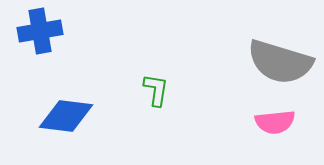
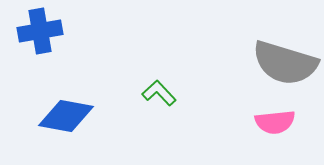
gray semicircle: moved 5 px right, 1 px down
green L-shape: moved 3 px right, 3 px down; rotated 52 degrees counterclockwise
blue diamond: rotated 4 degrees clockwise
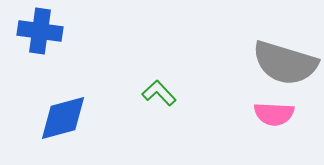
blue cross: rotated 18 degrees clockwise
blue diamond: moved 3 px left, 2 px down; rotated 26 degrees counterclockwise
pink semicircle: moved 1 px left, 8 px up; rotated 9 degrees clockwise
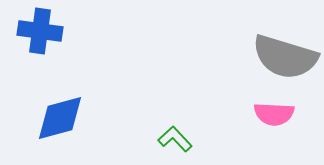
gray semicircle: moved 6 px up
green L-shape: moved 16 px right, 46 px down
blue diamond: moved 3 px left
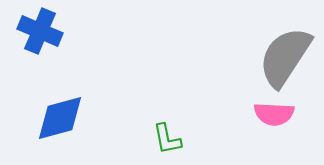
blue cross: rotated 15 degrees clockwise
gray semicircle: rotated 106 degrees clockwise
green L-shape: moved 8 px left; rotated 148 degrees counterclockwise
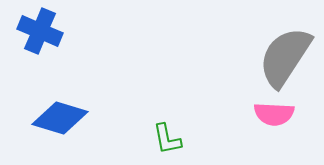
blue diamond: rotated 32 degrees clockwise
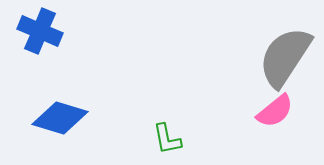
pink semicircle: moved 1 px right, 3 px up; rotated 42 degrees counterclockwise
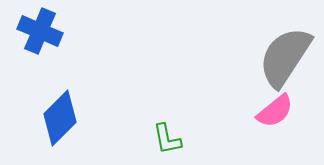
blue diamond: rotated 62 degrees counterclockwise
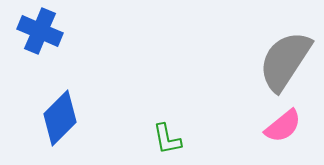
gray semicircle: moved 4 px down
pink semicircle: moved 8 px right, 15 px down
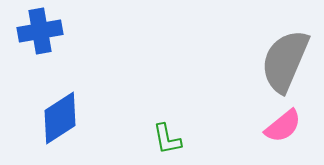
blue cross: rotated 33 degrees counterclockwise
gray semicircle: rotated 10 degrees counterclockwise
blue diamond: rotated 12 degrees clockwise
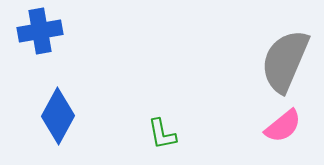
blue diamond: moved 2 px left, 2 px up; rotated 28 degrees counterclockwise
green L-shape: moved 5 px left, 5 px up
